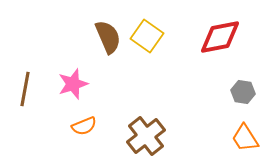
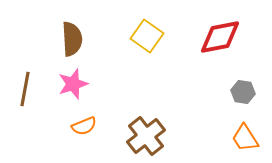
brown semicircle: moved 36 px left, 2 px down; rotated 20 degrees clockwise
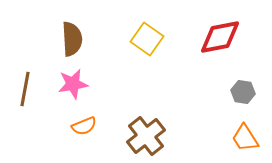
yellow square: moved 3 px down
pink star: rotated 8 degrees clockwise
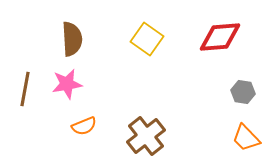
red diamond: rotated 6 degrees clockwise
pink star: moved 6 px left
orange trapezoid: moved 1 px right; rotated 12 degrees counterclockwise
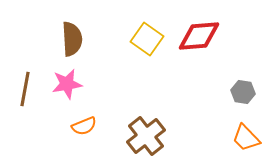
red diamond: moved 21 px left, 1 px up
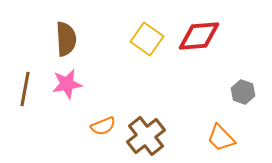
brown semicircle: moved 6 px left
gray hexagon: rotated 10 degrees clockwise
orange semicircle: moved 19 px right
orange trapezoid: moved 25 px left
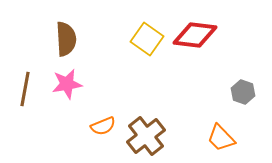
red diamond: moved 4 px left, 1 px up; rotated 12 degrees clockwise
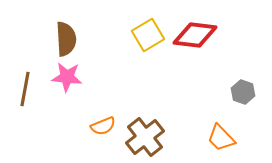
yellow square: moved 1 px right, 4 px up; rotated 24 degrees clockwise
pink star: moved 7 px up; rotated 16 degrees clockwise
brown cross: moved 1 px left, 1 px down
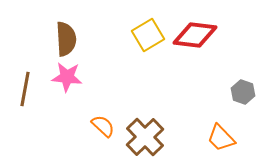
orange semicircle: rotated 115 degrees counterclockwise
brown cross: rotated 6 degrees counterclockwise
